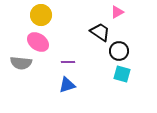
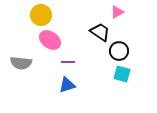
pink ellipse: moved 12 px right, 2 px up
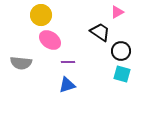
black circle: moved 2 px right
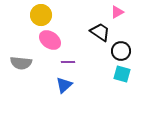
blue triangle: moved 3 px left; rotated 24 degrees counterclockwise
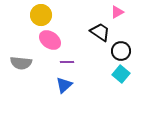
purple line: moved 1 px left
cyan square: moved 1 px left; rotated 24 degrees clockwise
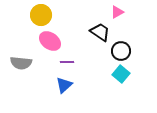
pink ellipse: moved 1 px down
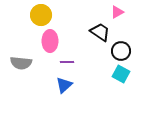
pink ellipse: rotated 55 degrees clockwise
cyan square: rotated 12 degrees counterclockwise
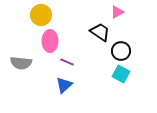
purple line: rotated 24 degrees clockwise
